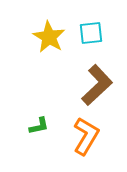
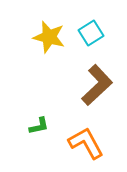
cyan square: rotated 25 degrees counterclockwise
yellow star: rotated 16 degrees counterclockwise
orange L-shape: moved 7 px down; rotated 60 degrees counterclockwise
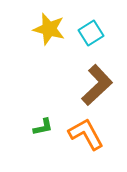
yellow star: moved 8 px up
green L-shape: moved 4 px right, 1 px down
orange L-shape: moved 9 px up
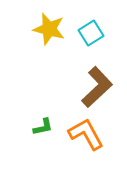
brown L-shape: moved 2 px down
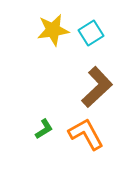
yellow star: moved 4 px right, 1 px down; rotated 24 degrees counterclockwise
green L-shape: moved 1 px right, 2 px down; rotated 20 degrees counterclockwise
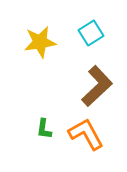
yellow star: moved 13 px left, 12 px down
brown L-shape: moved 1 px up
green L-shape: rotated 130 degrees clockwise
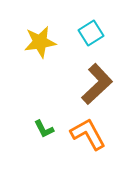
brown L-shape: moved 2 px up
green L-shape: rotated 35 degrees counterclockwise
orange L-shape: moved 2 px right
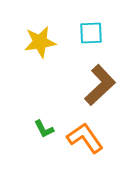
cyan square: rotated 30 degrees clockwise
brown L-shape: moved 3 px right, 1 px down
orange L-shape: moved 3 px left, 4 px down; rotated 6 degrees counterclockwise
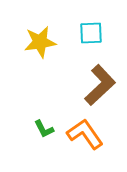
orange L-shape: moved 4 px up
